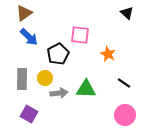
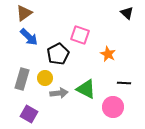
pink square: rotated 12 degrees clockwise
gray rectangle: rotated 15 degrees clockwise
black line: rotated 32 degrees counterclockwise
green triangle: rotated 25 degrees clockwise
pink circle: moved 12 px left, 8 px up
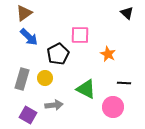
pink square: rotated 18 degrees counterclockwise
gray arrow: moved 5 px left, 12 px down
purple square: moved 1 px left, 1 px down
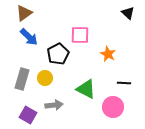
black triangle: moved 1 px right
